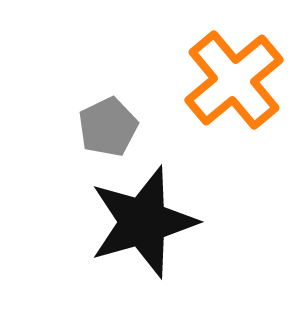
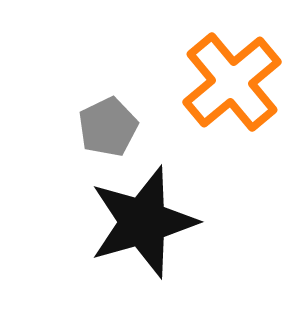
orange cross: moved 2 px left, 2 px down
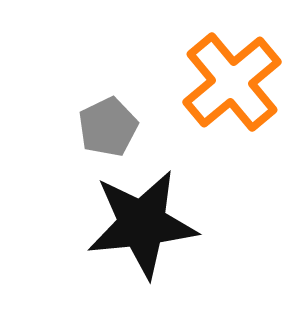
black star: moved 1 px left, 2 px down; rotated 10 degrees clockwise
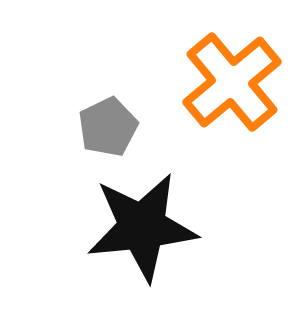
black star: moved 3 px down
